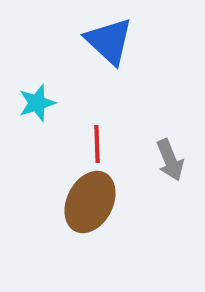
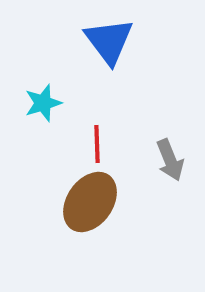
blue triangle: rotated 10 degrees clockwise
cyan star: moved 6 px right
brown ellipse: rotated 8 degrees clockwise
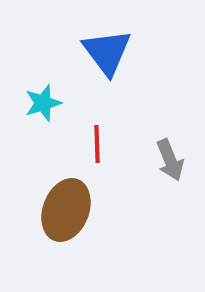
blue triangle: moved 2 px left, 11 px down
brown ellipse: moved 24 px left, 8 px down; rotated 14 degrees counterclockwise
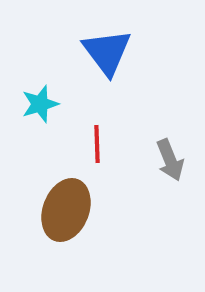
cyan star: moved 3 px left, 1 px down
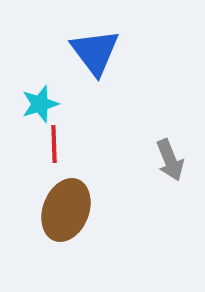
blue triangle: moved 12 px left
red line: moved 43 px left
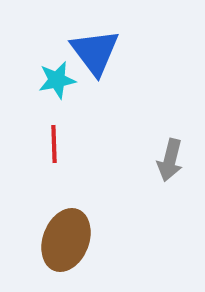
cyan star: moved 17 px right, 24 px up; rotated 6 degrees clockwise
gray arrow: rotated 36 degrees clockwise
brown ellipse: moved 30 px down
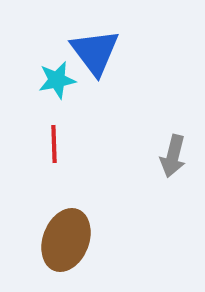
gray arrow: moved 3 px right, 4 px up
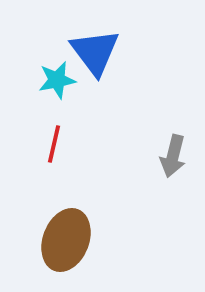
red line: rotated 15 degrees clockwise
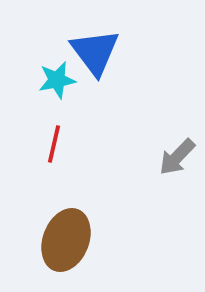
gray arrow: moved 4 px right, 1 px down; rotated 30 degrees clockwise
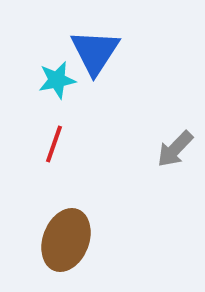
blue triangle: rotated 10 degrees clockwise
red line: rotated 6 degrees clockwise
gray arrow: moved 2 px left, 8 px up
